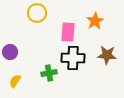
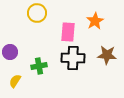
green cross: moved 10 px left, 7 px up
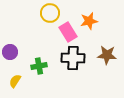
yellow circle: moved 13 px right
orange star: moved 6 px left; rotated 18 degrees clockwise
pink rectangle: rotated 36 degrees counterclockwise
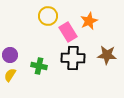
yellow circle: moved 2 px left, 3 px down
orange star: rotated 12 degrees counterclockwise
purple circle: moved 3 px down
green cross: rotated 21 degrees clockwise
yellow semicircle: moved 5 px left, 6 px up
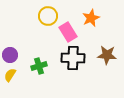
orange star: moved 2 px right, 3 px up
green cross: rotated 28 degrees counterclockwise
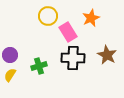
brown star: rotated 24 degrees clockwise
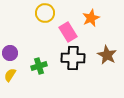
yellow circle: moved 3 px left, 3 px up
purple circle: moved 2 px up
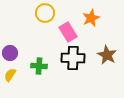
green cross: rotated 21 degrees clockwise
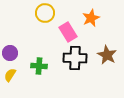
black cross: moved 2 px right
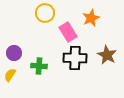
purple circle: moved 4 px right
